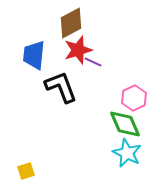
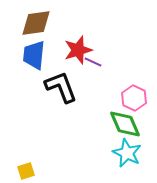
brown diamond: moved 35 px left; rotated 20 degrees clockwise
pink hexagon: rotated 10 degrees counterclockwise
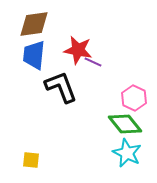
brown diamond: moved 2 px left, 1 px down
red star: rotated 28 degrees clockwise
green diamond: rotated 16 degrees counterclockwise
yellow square: moved 5 px right, 11 px up; rotated 24 degrees clockwise
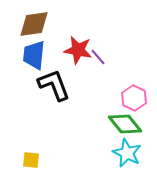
purple line: moved 5 px right, 5 px up; rotated 24 degrees clockwise
black L-shape: moved 7 px left, 2 px up
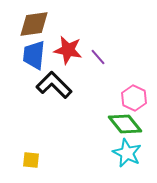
red star: moved 10 px left
black L-shape: rotated 24 degrees counterclockwise
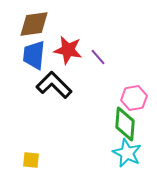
pink hexagon: rotated 25 degrees clockwise
green diamond: rotated 44 degrees clockwise
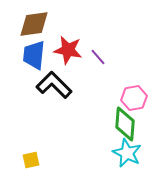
yellow square: rotated 18 degrees counterclockwise
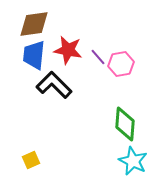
pink hexagon: moved 13 px left, 34 px up
cyan star: moved 6 px right, 8 px down
yellow square: rotated 12 degrees counterclockwise
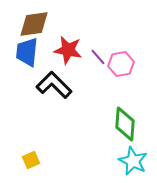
blue trapezoid: moved 7 px left, 3 px up
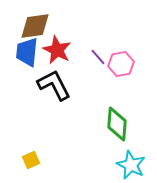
brown diamond: moved 1 px right, 2 px down
red star: moved 11 px left; rotated 16 degrees clockwise
black L-shape: rotated 18 degrees clockwise
green diamond: moved 8 px left
cyan star: moved 2 px left, 4 px down
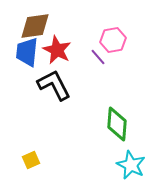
pink hexagon: moved 8 px left, 24 px up
